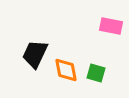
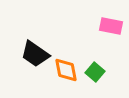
black trapezoid: rotated 80 degrees counterclockwise
green square: moved 1 px left, 1 px up; rotated 24 degrees clockwise
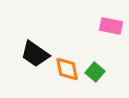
orange diamond: moved 1 px right, 1 px up
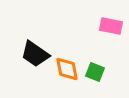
green square: rotated 18 degrees counterclockwise
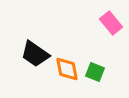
pink rectangle: moved 3 px up; rotated 40 degrees clockwise
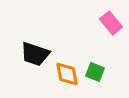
black trapezoid: rotated 16 degrees counterclockwise
orange diamond: moved 5 px down
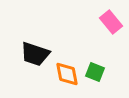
pink rectangle: moved 1 px up
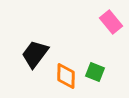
black trapezoid: rotated 108 degrees clockwise
orange diamond: moved 1 px left, 2 px down; rotated 12 degrees clockwise
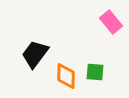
green square: rotated 18 degrees counterclockwise
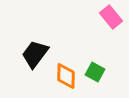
pink rectangle: moved 5 px up
green square: rotated 24 degrees clockwise
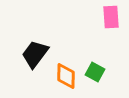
pink rectangle: rotated 35 degrees clockwise
